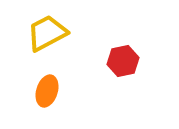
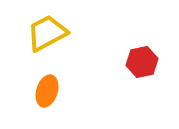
red hexagon: moved 19 px right, 1 px down
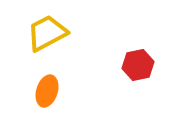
red hexagon: moved 4 px left, 3 px down
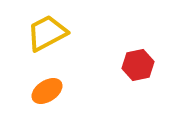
orange ellipse: rotated 40 degrees clockwise
